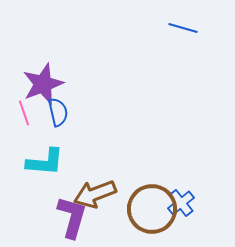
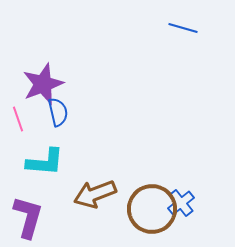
pink line: moved 6 px left, 6 px down
purple L-shape: moved 44 px left
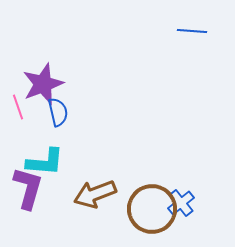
blue line: moved 9 px right, 3 px down; rotated 12 degrees counterclockwise
pink line: moved 12 px up
purple L-shape: moved 29 px up
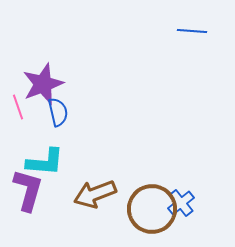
purple L-shape: moved 2 px down
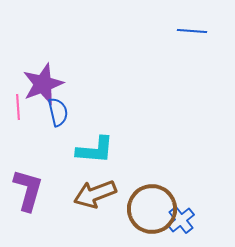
pink line: rotated 15 degrees clockwise
cyan L-shape: moved 50 px right, 12 px up
blue cross: moved 17 px down
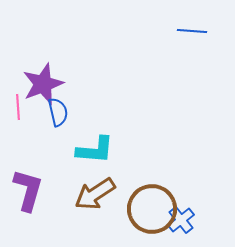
brown arrow: rotated 12 degrees counterclockwise
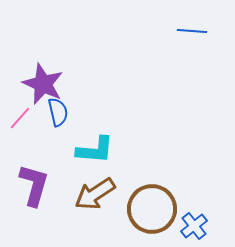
purple star: rotated 27 degrees counterclockwise
pink line: moved 2 px right, 11 px down; rotated 45 degrees clockwise
purple L-shape: moved 6 px right, 5 px up
blue cross: moved 13 px right, 6 px down
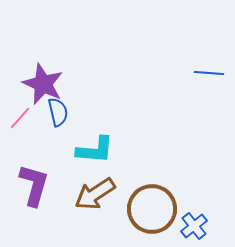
blue line: moved 17 px right, 42 px down
